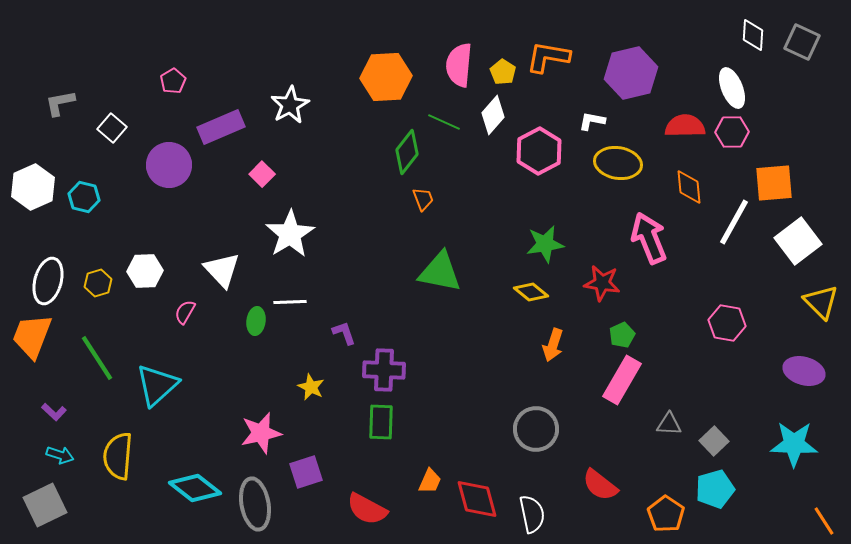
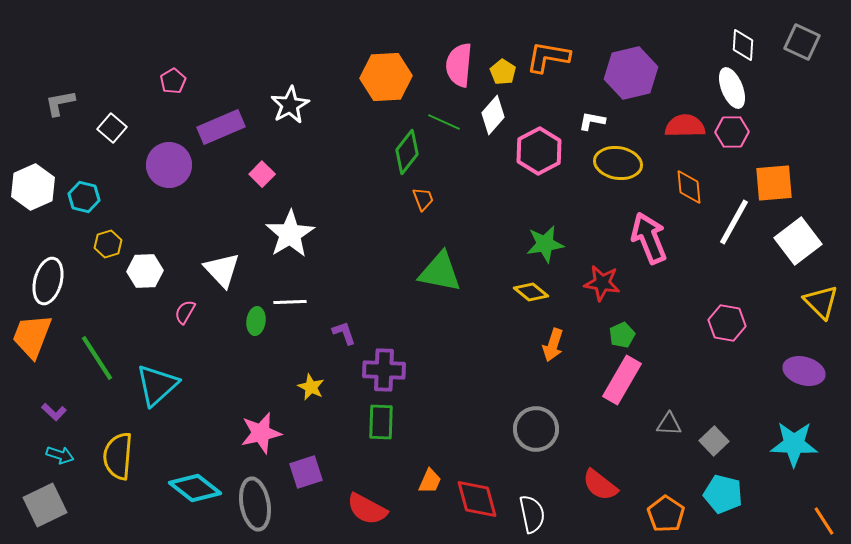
white diamond at (753, 35): moved 10 px left, 10 px down
yellow hexagon at (98, 283): moved 10 px right, 39 px up
cyan pentagon at (715, 489): moved 8 px right, 5 px down; rotated 30 degrees clockwise
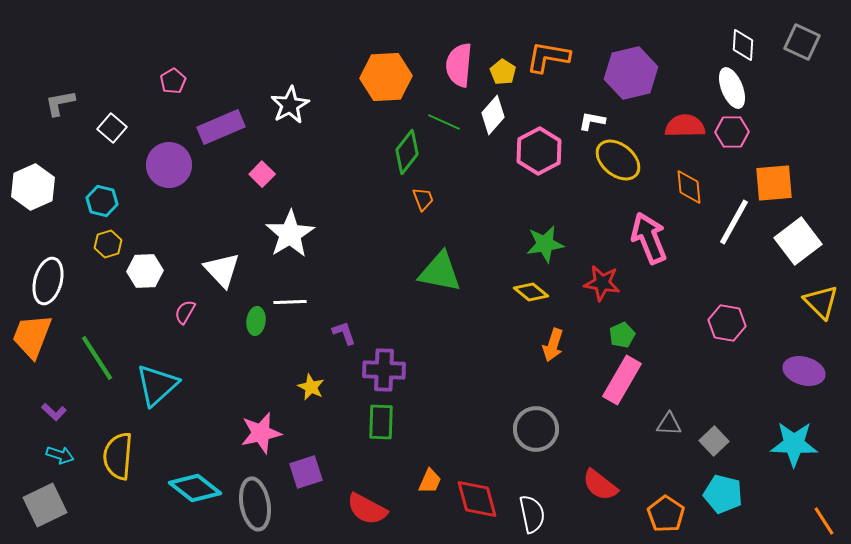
yellow ellipse at (618, 163): moved 3 px up; rotated 30 degrees clockwise
cyan hexagon at (84, 197): moved 18 px right, 4 px down
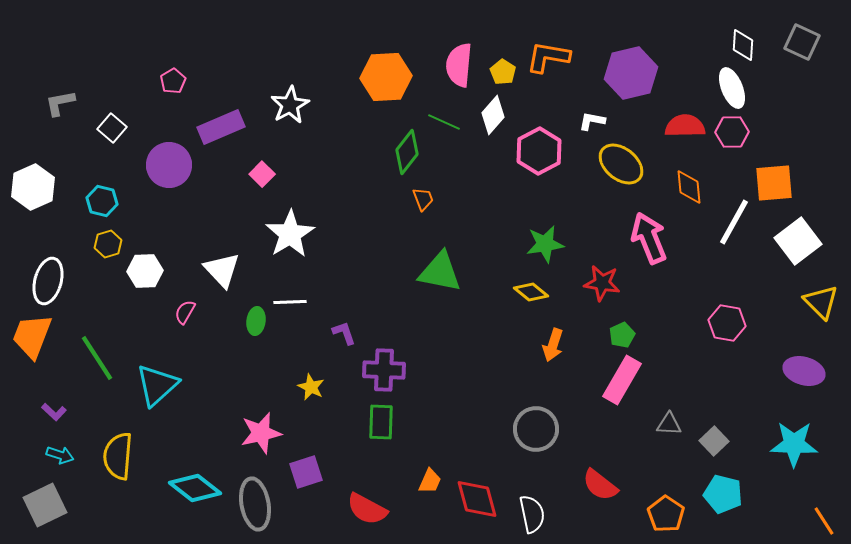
yellow ellipse at (618, 160): moved 3 px right, 4 px down
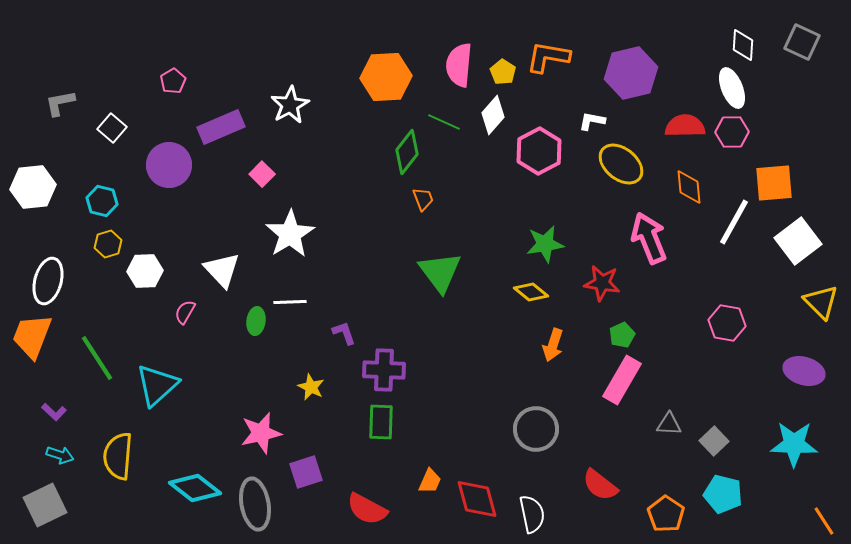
white hexagon at (33, 187): rotated 18 degrees clockwise
green triangle at (440, 272): rotated 42 degrees clockwise
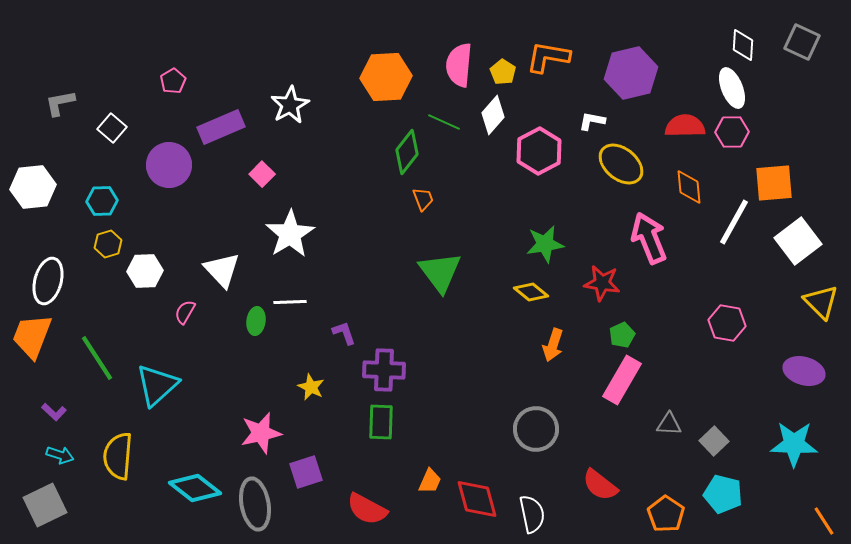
cyan hexagon at (102, 201): rotated 16 degrees counterclockwise
